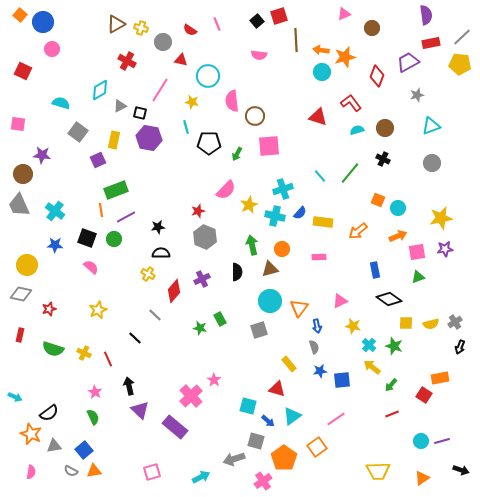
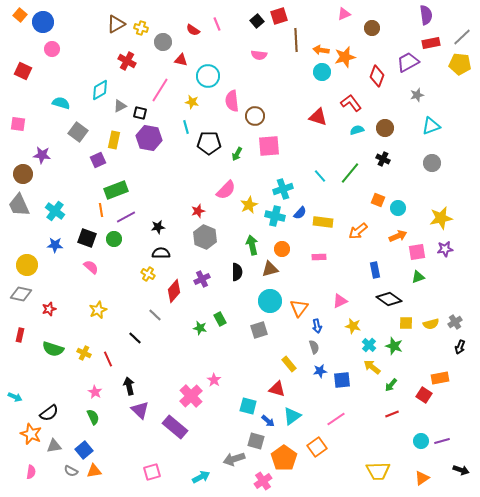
red semicircle at (190, 30): moved 3 px right
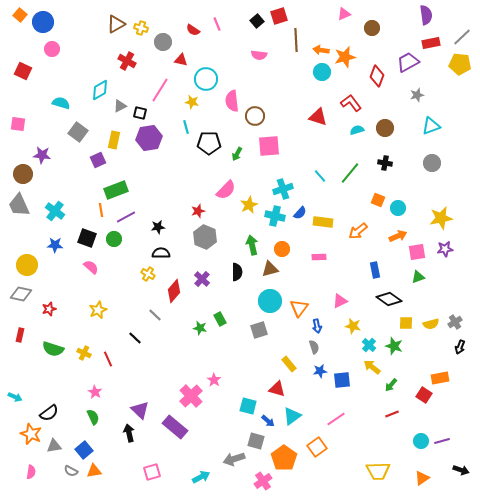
cyan circle at (208, 76): moved 2 px left, 3 px down
purple hexagon at (149, 138): rotated 20 degrees counterclockwise
black cross at (383, 159): moved 2 px right, 4 px down; rotated 16 degrees counterclockwise
purple cross at (202, 279): rotated 21 degrees counterclockwise
black arrow at (129, 386): moved 47 px down
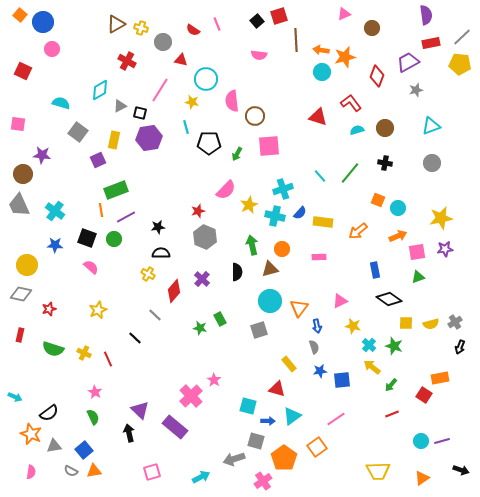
gray star at (417, 95): moved 1 px left, 5 px up
blue arrow at (268, 421): rotated 40 degrees counterclockwise
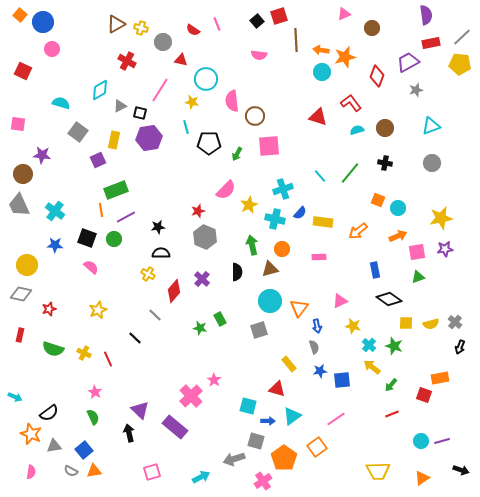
cyan cross at (275, 216): moved 3 px down
gray cross at (455, 322): rotated 16 degrees counterclockwise
red square at (424, 395): rotated 14 degrees counterclockwise
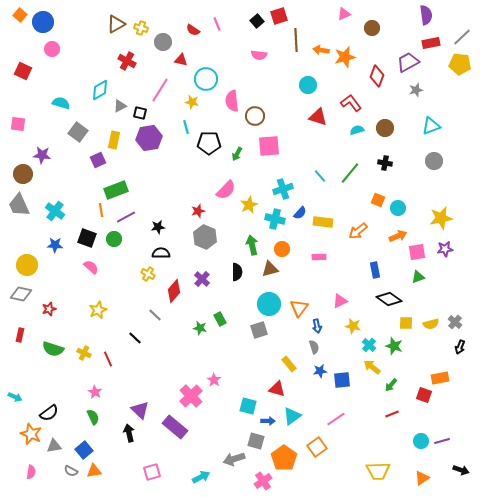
cyan circle at (322, 72): moved 14 px left, 13 px down
gray circle at (432, 163): moved 2 px right, 2 px up
cyan circle at (270, 301): moved 1 px left, 3 px down
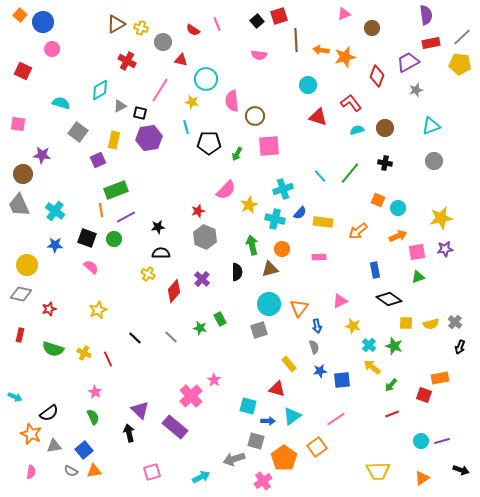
gray line at (155, 315): moved 16 px right, 22 px down
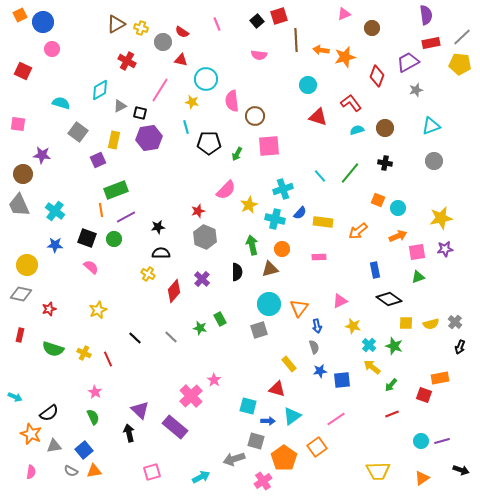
orange square at (20, 15): rotated 24 degrees clockwise
red semicircle at (193, 30): moved 11 px left, 2 px down
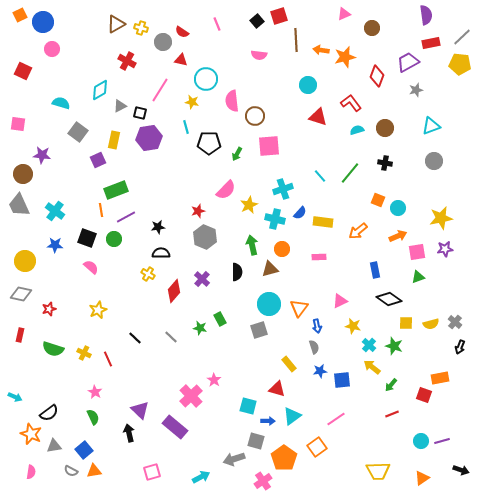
yellow circle at (27, 265): moved 2 px left, 4 px up
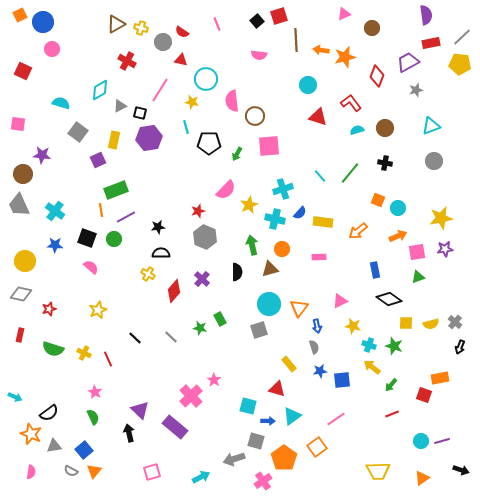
cyan cross at (369, 345): rotated 24 degrees counterclockwise
orange triangle at (94, 471): rotated 42 degrees counterclockwise
